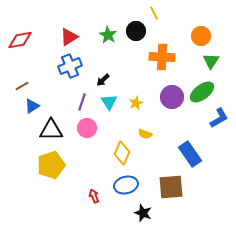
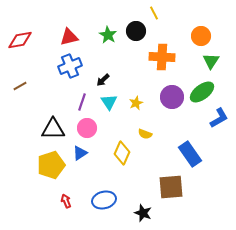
red triangle: rotated 18 degrees clockwise
brown line: moved 2 px left
blue triangle: moved 48 px right, 47 px down
black triangle: moved 2 px right, 1 px up
blue ellipse: moved 22 px left, 15 px down
red arrow: moved 28 px left, 5 px down
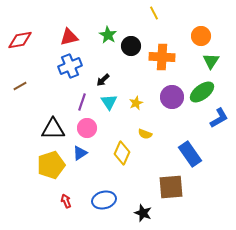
black circle: moved 5 px left, 15 px down
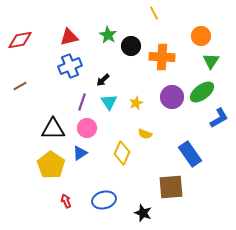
yellow pentagon: rotated 20 degrees counterclockwise
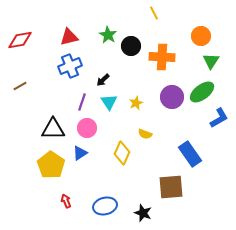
blue ellipse: moved 1 px right, 6 px down
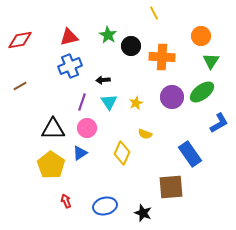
black arrow: rotated 40 degrees clockwise
blue L-shape: moved 5 px down
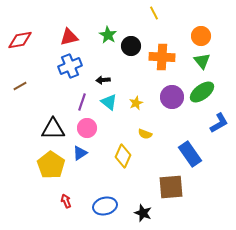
green triangle: moved 9 px left; rotated 12 degrees counterclockwise
cyan triangle: rotated 18 degrees counterclockwise
yellow diamond: moved 1 px right, 3 px down
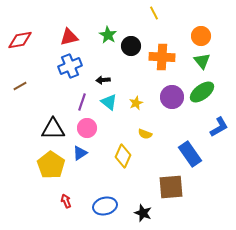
blue L-shape: moved 4 px down
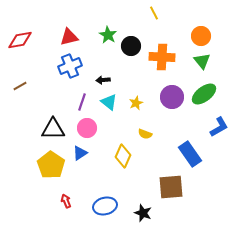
green ellipse: moved 2 px right, 2 px down
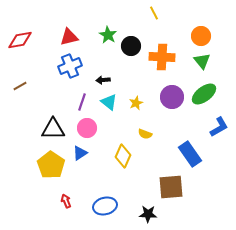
black star: moved 5 px right, 1 px down; rotated 18 degrees counterclockwise
